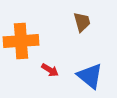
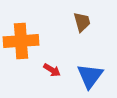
red arrow: moved 2 px right
blue triangle: rotated 28 degrees clockwise
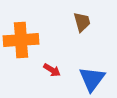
orange cross: moved 1 px up
blue triangle: moved 2 px right, 3 px down
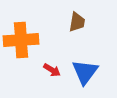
brown trapezoid: moved 5 px left; rotated 25 degrees clockwise
blue triangle: moved 7 px left, 7 px up
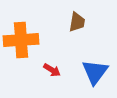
blue triangle: moved 10 px right
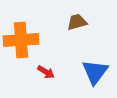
brown trapezoid: rotated 115 degrees counterclockwise
red arrow: moved 6 px left, 2 px down
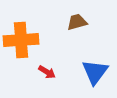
red arrow: moved 1 px right
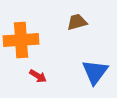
red arrow: moved 9 px left, 4 px down
